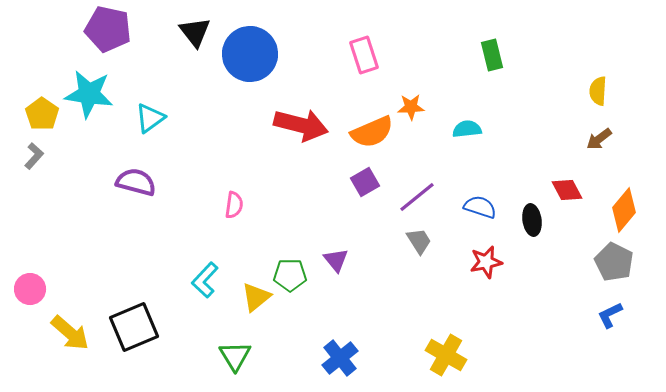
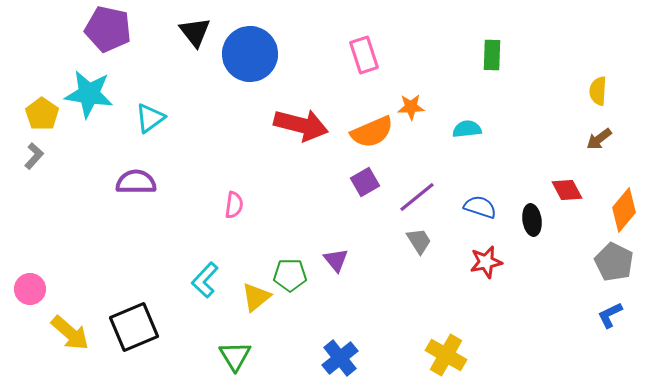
green rectangle: rotated 16 degrees clockwise
purple semicircle: rotated 15 degrees counterclockwise
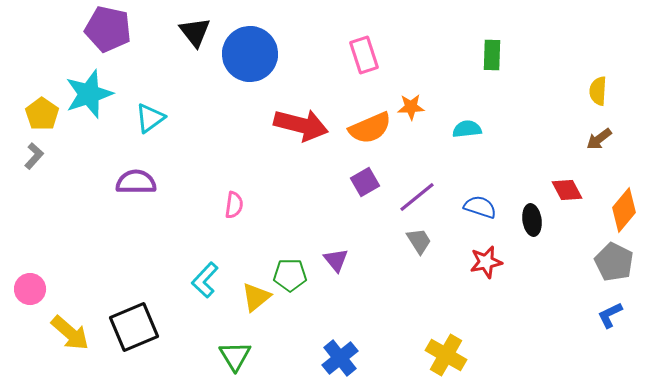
cyan star: rotated 27 degrees counterclockwise
orange semicircle: moved 2 px left, 4 px up
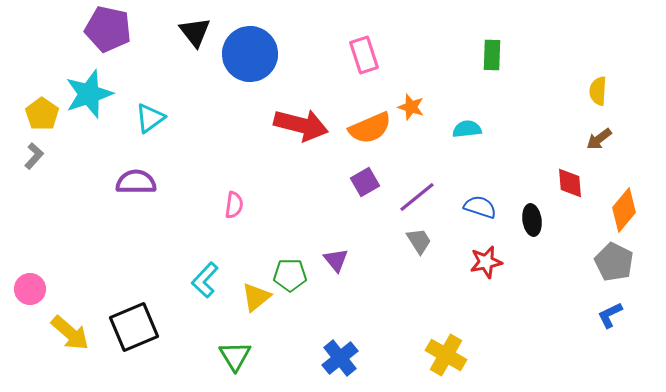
orange star: rotated 20 degrees clockwise
red diamond: moved 3 px right, 7 px up; rotated 24 degrees clockwise
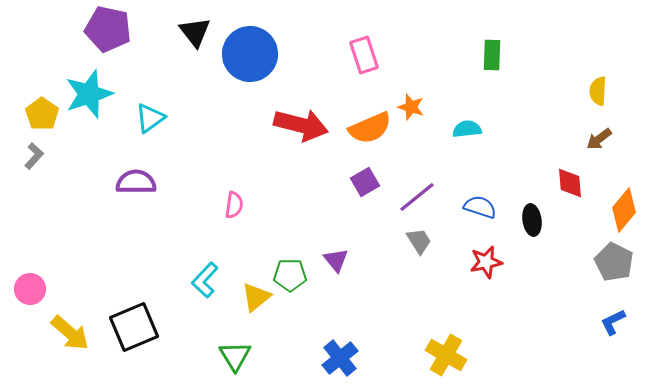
blue L-shape: moved 3 px right, 7 px down
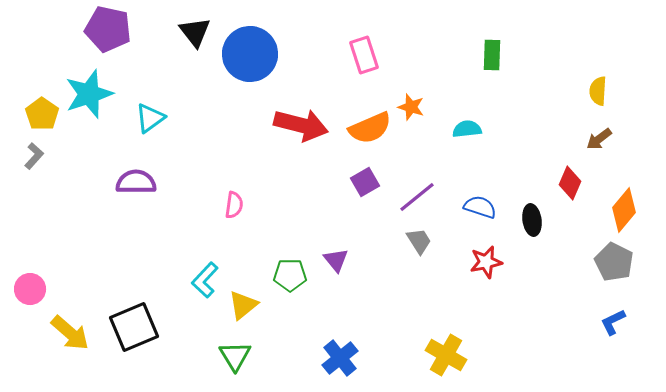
red diamond: rotated 28 degrees clockwise
yellow triangle: moved 13 px left, 8 px down
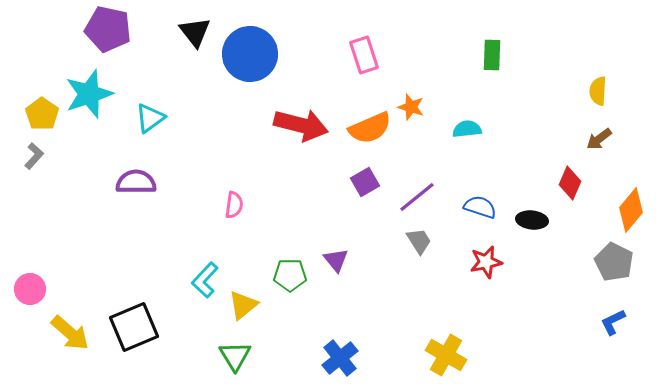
orange diamond: moved 7 px right
black ellipse: rotated 76 degrees counterclockwise
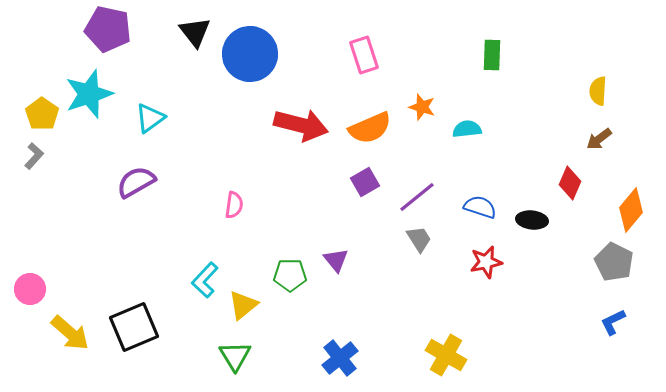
orange star: moved 11 px right
purple semicircle: rotated 30 degrees counterclockwise
gray trapezoid: moved 2 px up
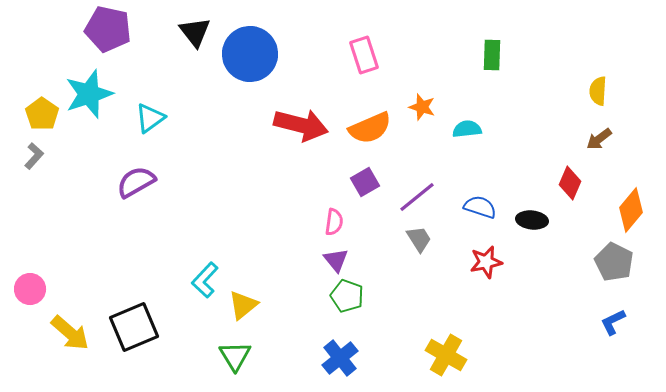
pink semicircle: moved 100 px right, 17 px down
green pentagon: moved 57 px right, 21 px down; rotated 20 degrees clockwise
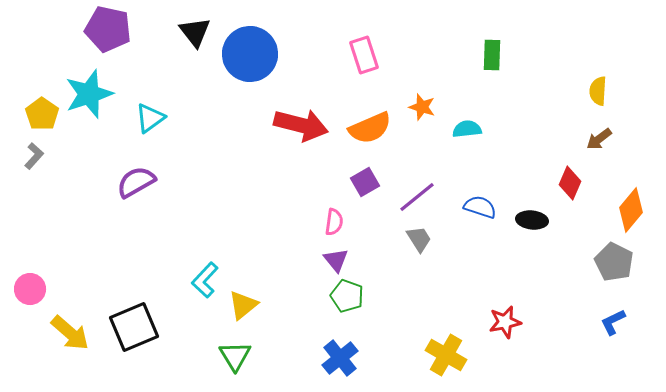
red star: moved 19 px right, 60 px down
